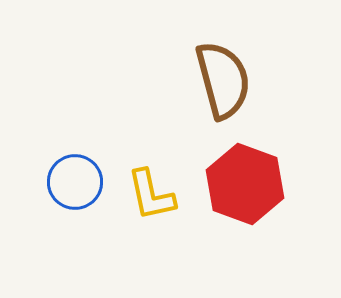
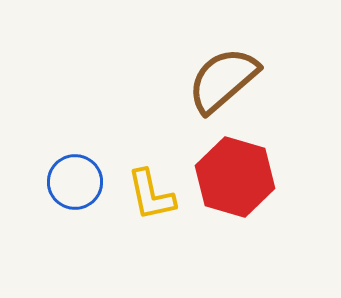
brown semicircle: rotated 116 degrees counterclockwise
red hexagon: moved 10 px left, 7 px up; rotated 4 degrees counterclockwise
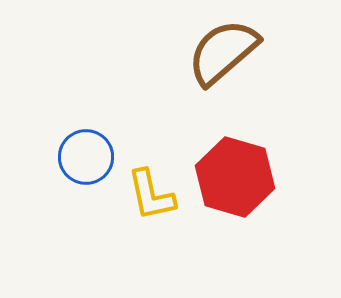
brown semicircle: moved 28 px up
blue circle: moved 11 px right, 25 px up
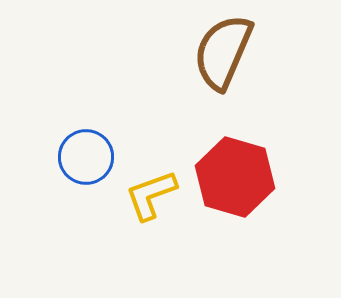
brown semicircle: rotated 26 degrees counterclockwise
yellow L-shape: rotated 82 degrees clockwise
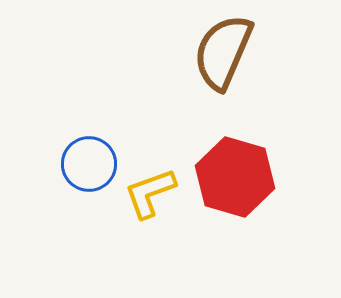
blue circle: moved 3 px right, 7 px down
yellow L-shape: moved 1 px left, 2 px up
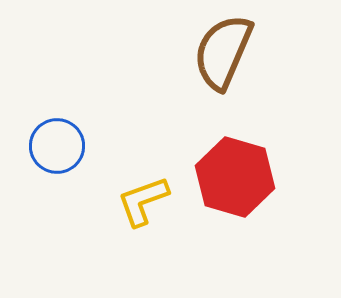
blue circle: moved 32 px left, 18 px up
yellow L-shape: moved 7 px left, 8 px down
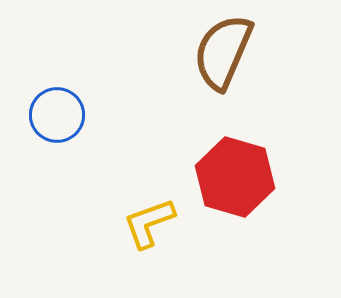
blue circle: moved 31 px up
yellow L-shape: moved 6 px right, 22 px down
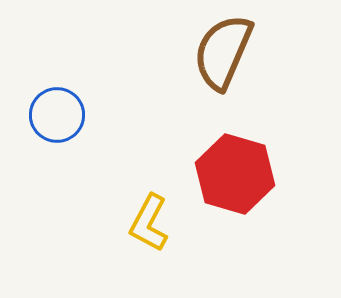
red hexagon: moved 3 px up
yellow L-shape: rotated 42 degrees counterclockwise
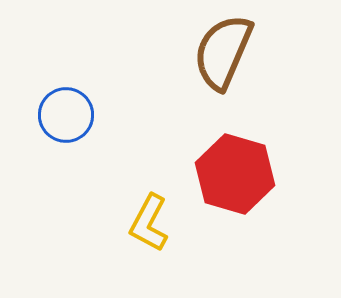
blue circle: moved 9 px right
